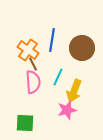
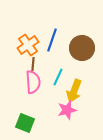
blue line: rotated 10 degrees clockwise
orange cross: moved 5 px up; rotated 20 degrees clockwise
brown line: rotated 32 degrees clockwise
green square: rotated 18 degrees clockwise
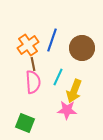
brown line: rotated 16 degrees counterclockwise
pink star: rotated 18 degrees clockwise
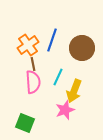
pink star: moved 2 px left; rotated 24 degrees counterclockwise
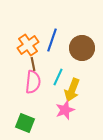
pink semicircle: rotated 10 degrees clockwise
yellow arrow: moved 2 px left, 1 px up
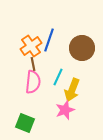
blue line: moved 3 px left
orange cross: moved 3 px right, 1 px down
